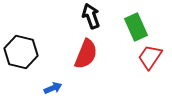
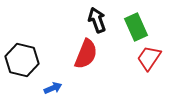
black arrow: moved 6 px right, 4 px down
black hexagon: moved 1 px right, 8 px down
red trapezoid: moved 1 px left, 1 px down
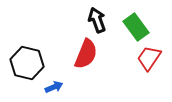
green rectangle: rotated 12 degrees counterclockwise
black hexagon: moved 5 px right, 3 px down
blue arrow: moved 1 px right, 1 px up
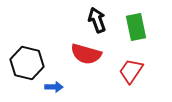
green rectangle: rotated 24 degrees clockwise
red semicircle: rotated 84 degrees clockwise
red trapezoid: moved 18 px left, 13 px down
blue arrow: rotated 24 degrees clockwise
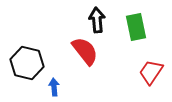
black arrow: rotated 15 degrees clockwise
red semicircle: moved 1 px left, 3 px up; rotated 144 degrees counterclockwise
red trapezoid: moved 20 px right, 1 px down
blue arrow: rotated 96 degrees counterclockwise
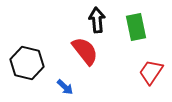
blue arrow: moved 11 px right; rotated 138 degrees clockwise
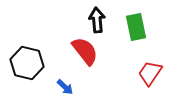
red trapezoid: moved 1 px left, 1 px down
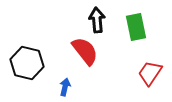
blue arrow: rotated 120 degrees counterclockwise
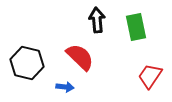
red semicircle: moved 5 px left, 6 px down; rotated 8 degrees counterclockwise
red trapezoid: moved 3 px down
blue arrow: rotated 84 degrees clockwise
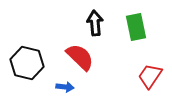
black arrow: moved 2 px left, 3 px down
